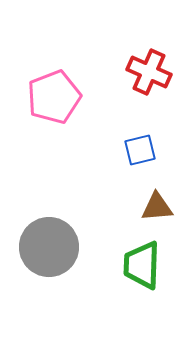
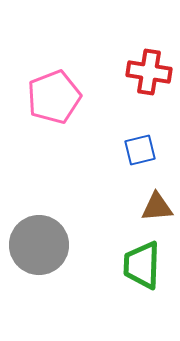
red cross: rotated 15 degrees counterclockwise
gray circle: moved 10 px left, 2 px up
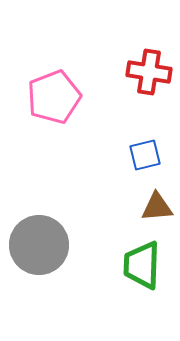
blue square: moved 5 px right, 5 px down
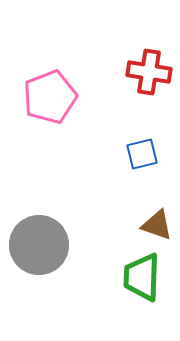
pink pentagon: moved 4 px left
blue square: moved 3 px left, 1 px up
brown triangle: moved 18 px down; rotated 24 degrees clockwise
green trapezoid: moved 12 px down
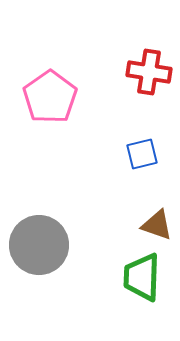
pink pentagon: rotated 14 degrees counterclockwise
